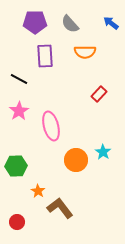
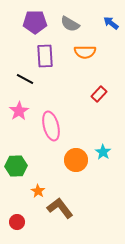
gray semicircle: rotated 18 degrees counterclockwise
black line: moved 6 px right
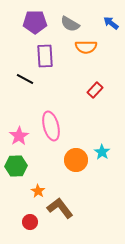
orange semicircle: moved 1 px right, 5 px up
red rectangle: moved 4 px left, 4 px up
pink star: moved 25 px down
cyan star: moved 1 px left
red circle: moved 13 px right
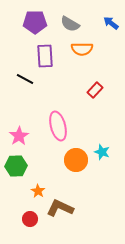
orange semicircle: moved 4 px left, 2 px down
pink ellipse: moved 7 px right
cyan star: rotated 14 degrees counterclockwise
brown L-shape: rotated 28 degrees counterclockwise
red circle: moved 3 px up
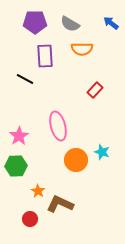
brown L-shape: moved 4 px up
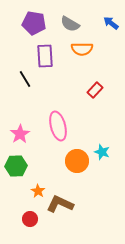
purple pentagon: moved 1 px left, 1 px down; rotated 10 degrees clockwise
black line: rotated 30 degrees clockwise
pink star: moved 1 px right, 2 px up
orange circle: moved 1 px right, 1 px down
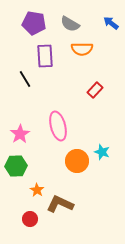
orange star: moved 1 px left, 1 px up
